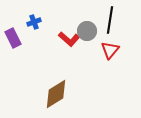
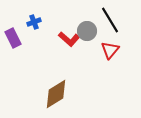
black line: rotated 40 degrees counterclockwise
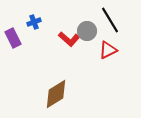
red triangle: moved 2 px left; rotated 24 degrees clockwise
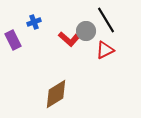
black line: moved 4 px left
gray circle: moved 1 px left
purple rectangle: moved 2 px down
red triangle: moved 3 px left
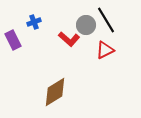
gray circle: moved 6 px up
brown diamond: moved 1 px left, 2 px up
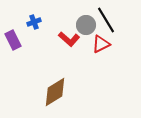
red triangle: moved 4 px left, 6 px up
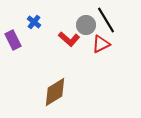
blue cross: rotated 32 degrees counterclockwise
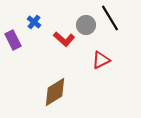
black line: moved 4 px right, 2 px up
red L-shape: moved 5 px left
red triangle: moved 16 px down
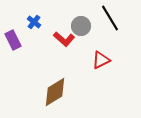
gray circle: moved 5 px left, 1 px down
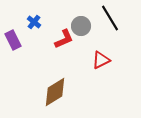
red L-shape: rotated 65 degrees counterclockwise
